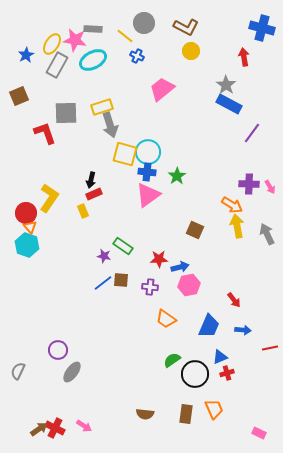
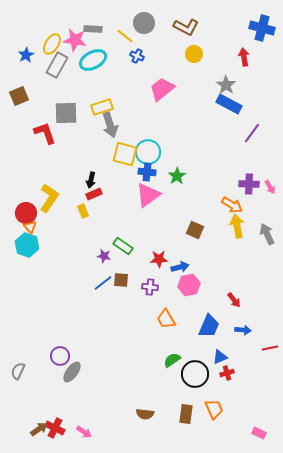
yellow circle at (191, 51): moved 3 px right, 3 px down
orange trapezoid at (166, 319): rotated 25 degrees clockwise
purple circle at (58, 350): moved 2 px right, 6 px down
pink arrow at (84, 426): moved 6 px down
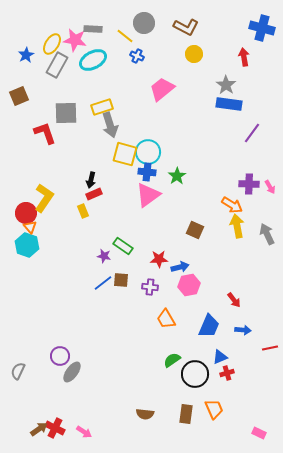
blue rectangle at (229, 104): rotated 20 degrees counterclockwise
yellow L-shape at (49, 198): moved 5 px left
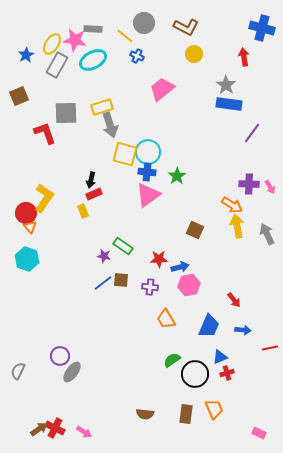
cyan hexagon at (27, 245): moved 14 px down
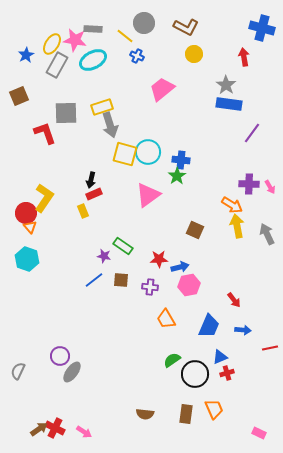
blue cross at (147, 172): moved 34 px right, 12 px up
blue line at (103, 283): moved 9 px left, 3 px up
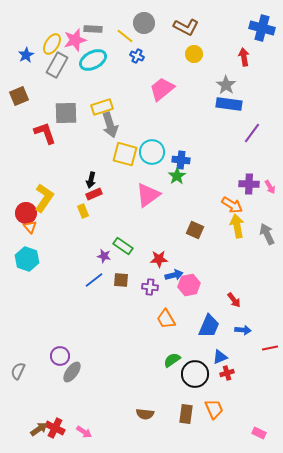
pink star at (75, 40): rotated 25 degrees counterclockwise
cyan circle at (148, 152): moved 4 px right
blue arrow at (180, 267): moved 6 px left, 8 px down
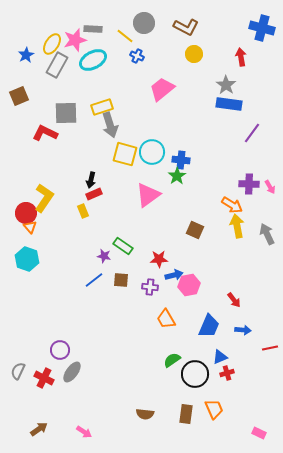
red arrow at (244, 57): moved 3 px left
red L-shape at (45, 133): rotated 45 degrees counterclockwise
purple circle at (60, 356): moved 6 px up
red cross at (55, 428): moved 11 px left, 50 px up
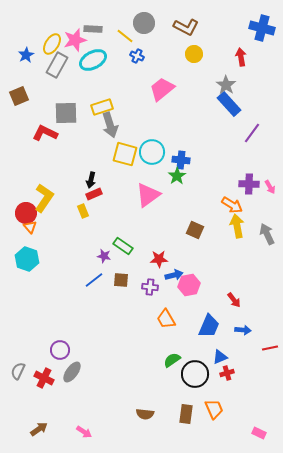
blue rectangle at (229, 104): rotated 40 degrees clockwise
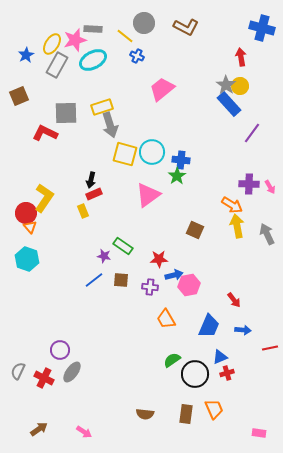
yellow circle at (194, 54): moved 46 px right, 32 px down
pink rectangle at (259, 433): rotated 16 degrees counterclockwise
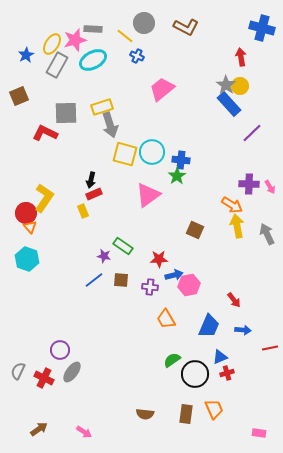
purple line at (252, 133): rotated 10 degrees clockwise
